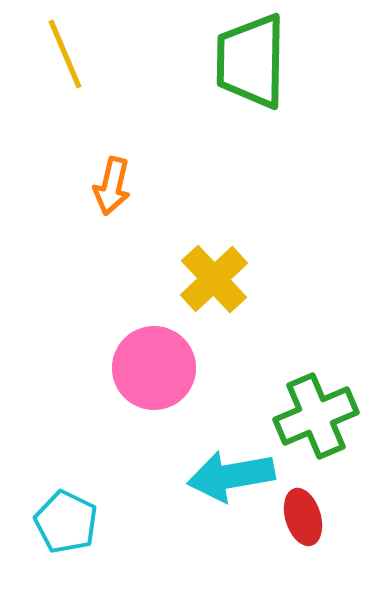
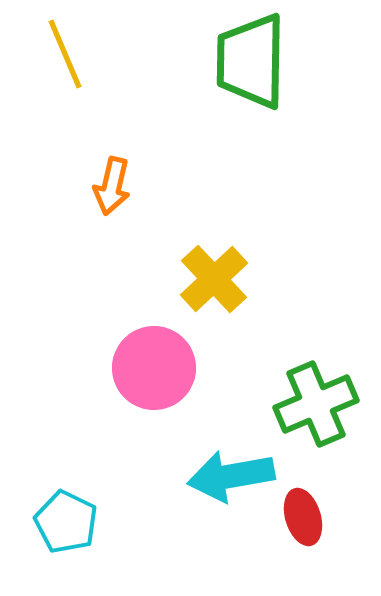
green cross: moved 12 px up
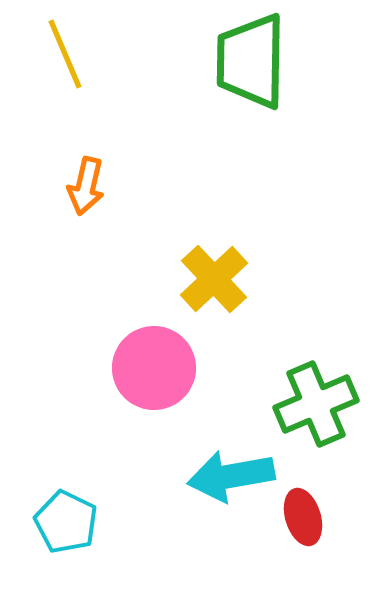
orange arrow: moved 26 px left
